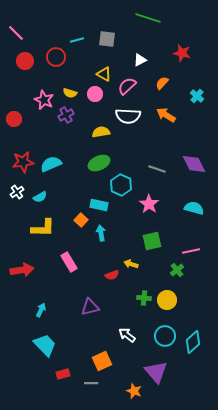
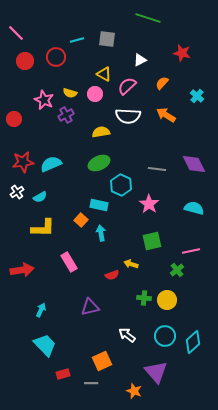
gray line at (157, 169): rotated 12 degrees counterclockwise
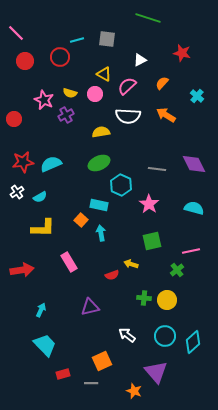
red circle at (56, 57): moved 4 px right
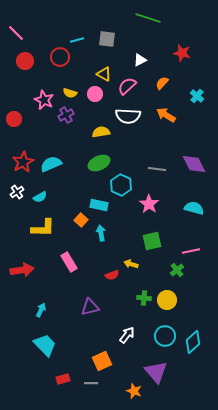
red star at (23, 162): rotated 20 degrees counterclockwise
white arrow at (127, 335): rotated 90 degrees clockwise
red rectangle at (63, 374): moved 5 px down
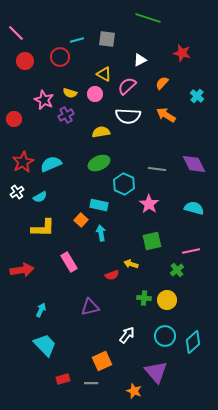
cyan hexagon at (121, 185): moved 3 px right, 1 px up
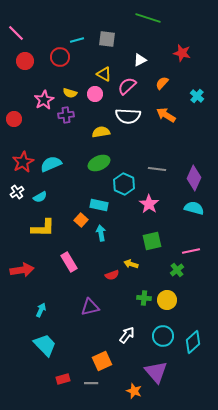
pink star at (44, 100): rotated 18 degrees clockwise
purple cross at (66, 115): rotated 21 degrees clockwise
purple diamond at (194, 164): moved 14 px down; rotated 50 degrees clockwise
cyan circle at (165, 336): moved 2 px left
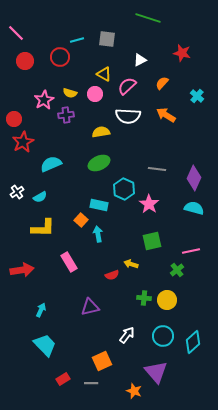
red star at (23, 162): moved 20 px up
cyan hexagon at (124, 184): moved 5 px down
cyan arrow at (101, 233): moved 3 px left, 1 px down
red rectangle at (63, 379): rotated 16 degrees counterclockwise
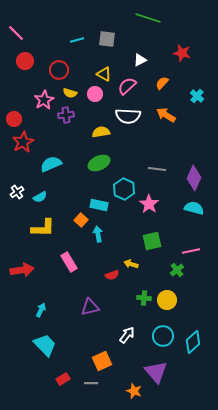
red circle at (60, 57): moved 1 px left, 13 px down
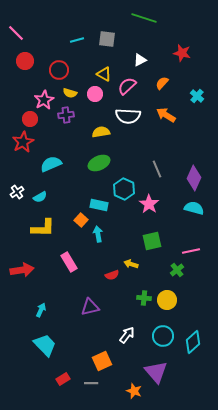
green line at (148, 18): moved 4 px left
red circle at (14, 119): moved 16 px right
gray line at (157, 169): rotated 60 degrees clockwise
